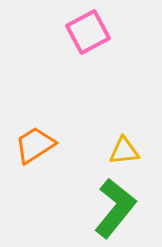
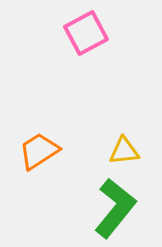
pink square: moved 2 px left, 1 px down
orange trapezoid: moved 4 px right, 6 px down
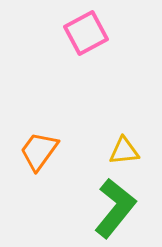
orange trapezoid: rotated 21 degrees counterclockwise
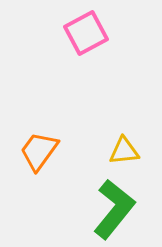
green L-shape: moved 1 px left, 1 px down
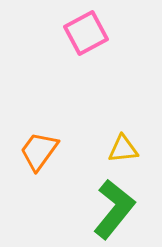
yellow triangle: moved 1 px left, 2 px up
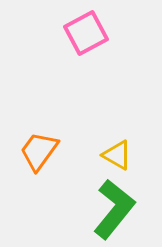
yellow triangle: moved 6 px left, 6 px down; rotated 36 degrees clockwise
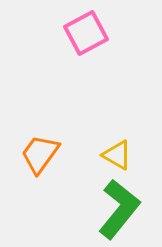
orange trapezoid: moved 1 px right, 3 px down
green L-shape: moved 5 px right
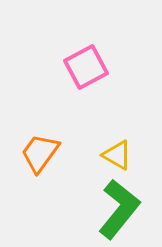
pink square: moved 34 px down
orange trapezoid: moved 1 px up
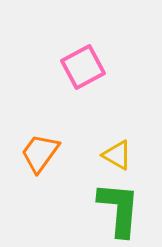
pink square: moved 3 px left
green L-shape: rotated 34 degrees counterclockwise
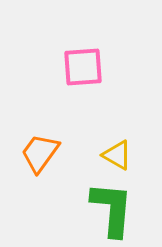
pink square: rotated 24 degrees clockwise
green L-shape: moved 7 px left
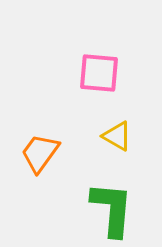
pink square: moved 16 px right, 6 px down; rotated 9 degrees clockwise
yellow triangle: moved 19 px up
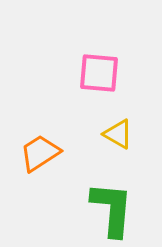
yellow triangle: moved 1 px right, 2 px up
orange trapezoid: rotated 21 degrees clockwise
